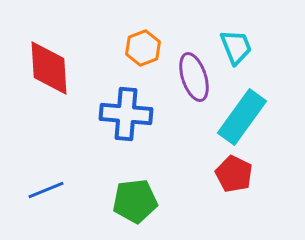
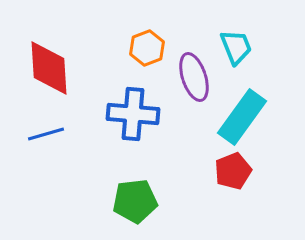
orange hexagon: moved 4 px right
blue cross: moved 7 px right
red pentagon: moved 1 px left, 3 px up; rotated 24 degrees clockwise
blue line: moved 56 px up; rotated 6 degrees clockwise
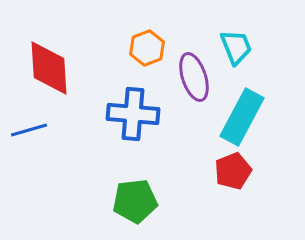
cyan rectangle: rotated 8 degrees counterclockwise
blue line: moved 17 px left, 4 px up
